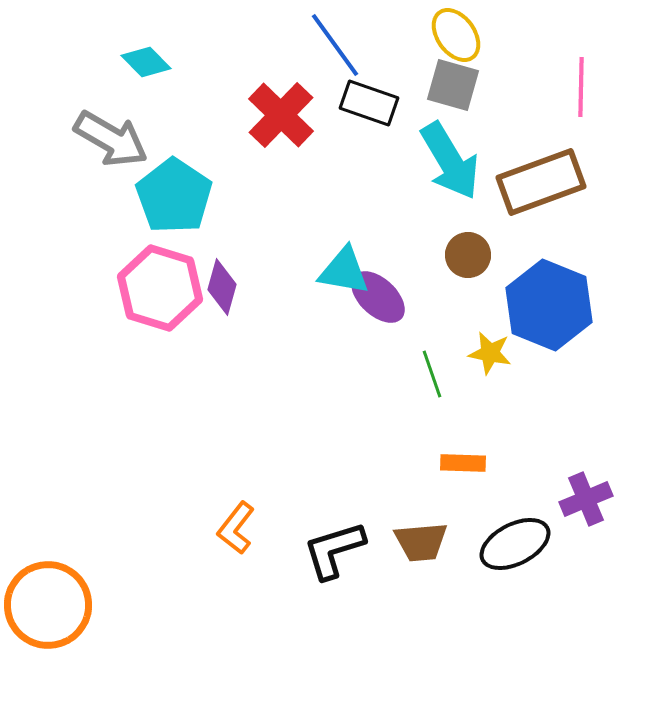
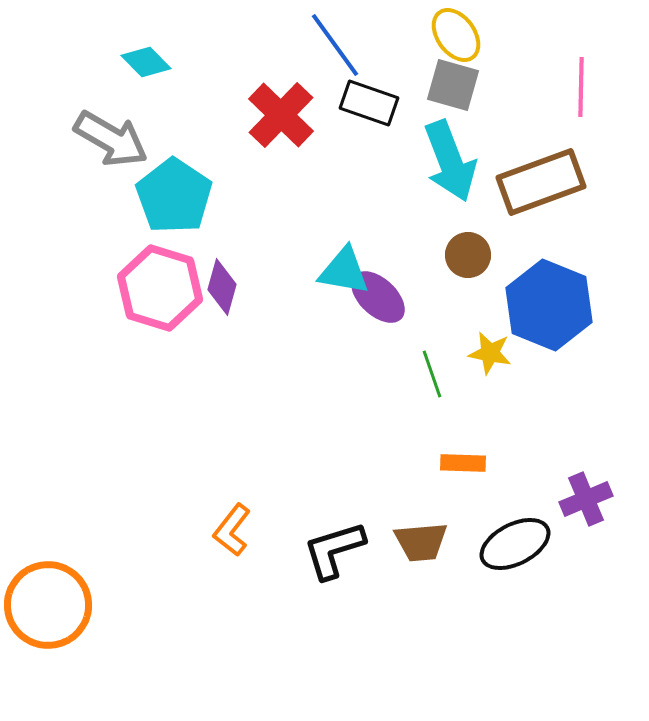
cyan arrow: rotated 10 degrees clockwise
orange L-shape: moved 4 px left, 2 px down
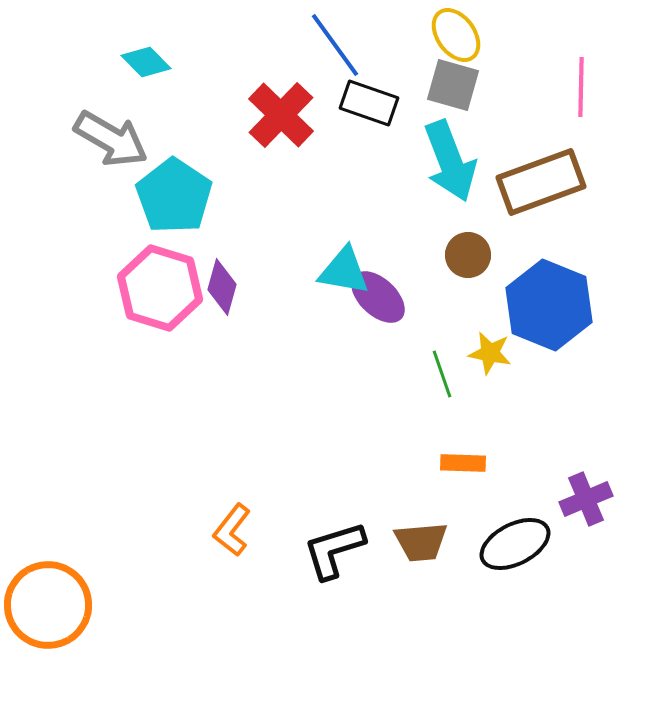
green line: moved 10 px right
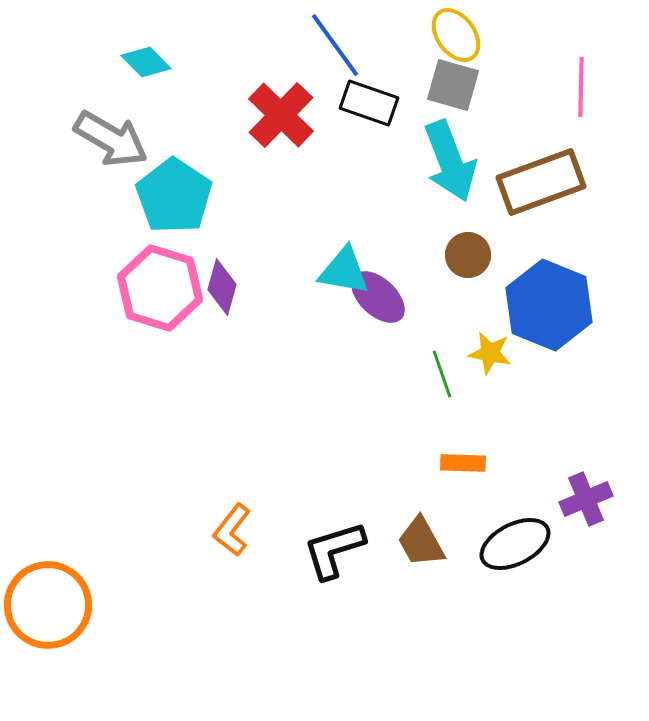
brown trapezoid: rotated 66 degrees clockwise
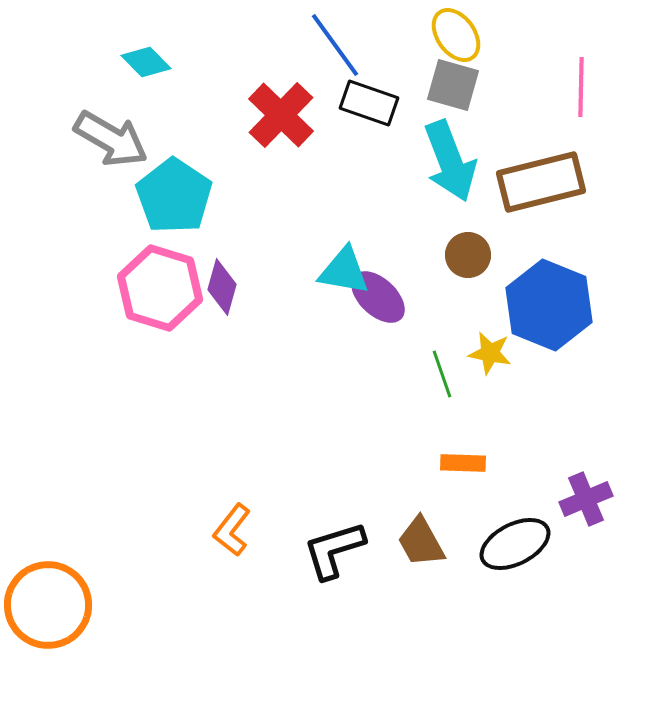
brown rectangle: rotated 6 degrees clockwise
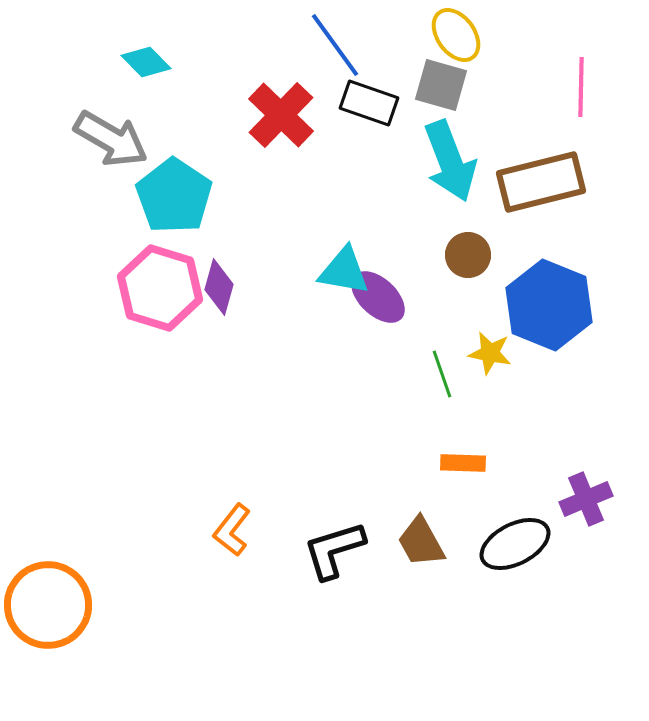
gray square: moved 12 px left
purple diamond: moved 3 px left
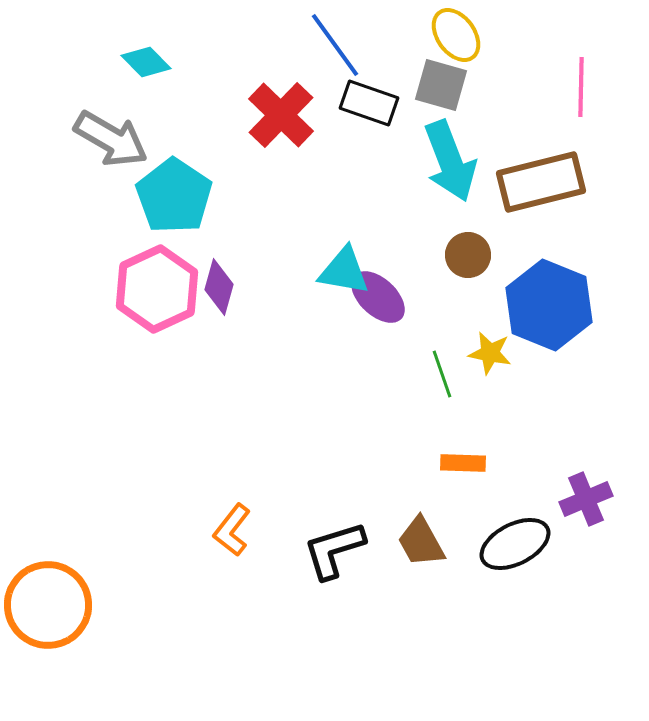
pink hexagon: moved 3 px left, 1 px down; rotated 18 degrees clockwise
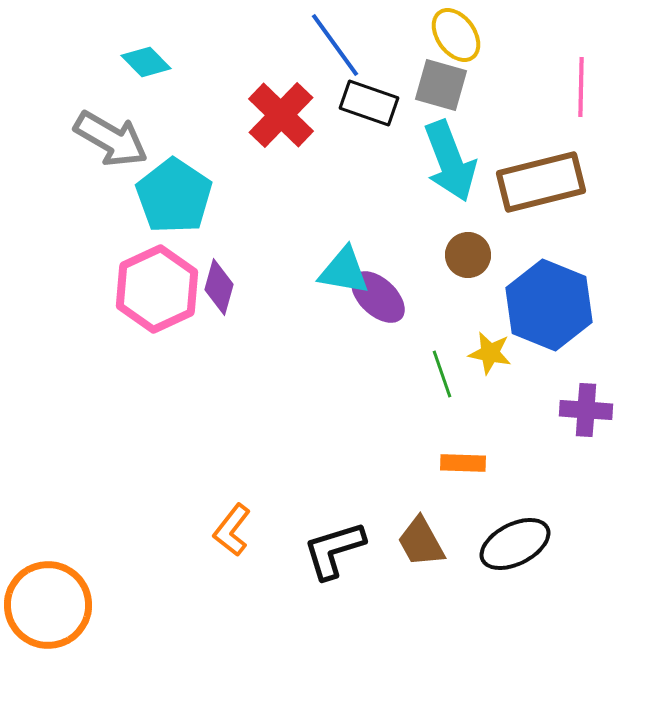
purple cross: moved 89 px up; rotated 27 degrees clockwise
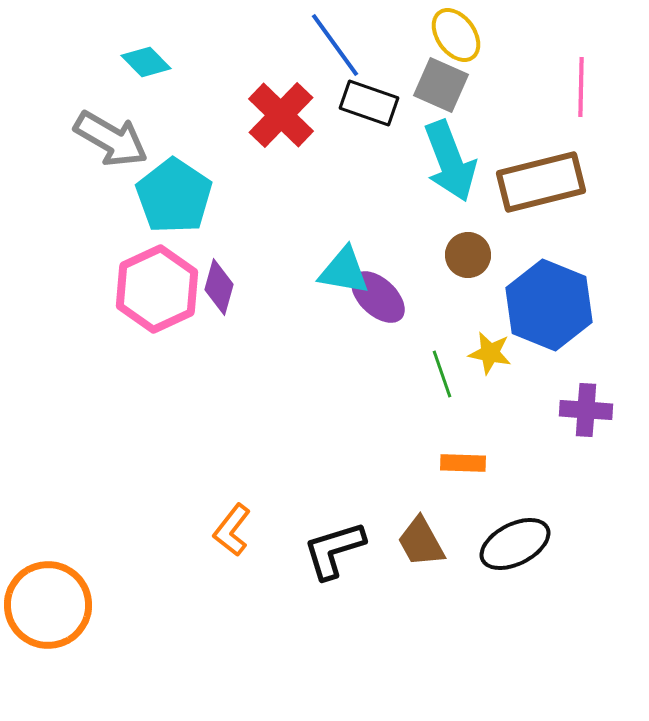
gray square: rotated 8 degrees clockwise
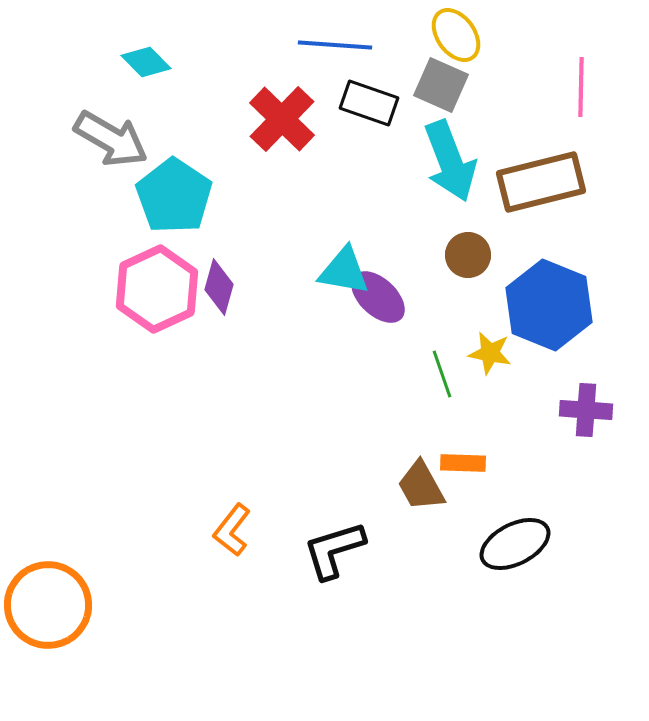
blue line: rotated 50 degrees counterclockwise
red cross: moved 1 px right, 4 px down
brown trapezoid: moved 56 px up
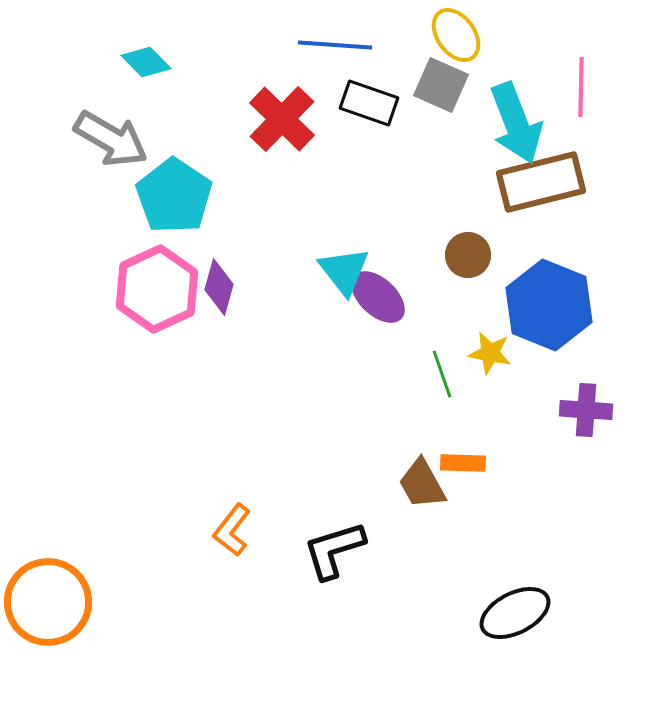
cyan arrow: moved 66 px right, 38 px up
cyan triangle: rotated 42 degrees clockwise
brown trapezoid: moved 1 px right, 2 px up
black ellipse: moved 69 px down
orange circle: moved 3 px up
